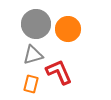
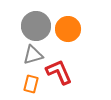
gray circle: moved 2 px down
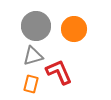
orange circle: moved 6 px right
gray triangle: moved 1 px down
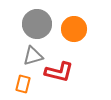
gray circle: moved 1 px right, 2 px up
red L-shape: rotated 128 degrees clockwise
orange rectangle: moved 8 px left
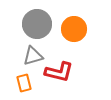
orange rectangle: moved 1 px right, 1 px up; rotated 30 degrees counterclockwise
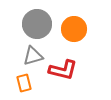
red L-shape: moved 4 px right, 2 px up
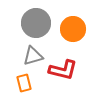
gray circle: moved 1 px left, 1 px up
orange circle: moved 1 px left
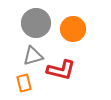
red L-shape: moved 2 px left
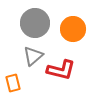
gray circle: moved 1 px left
gray triangle: rotated 25 degrees counterclockwise
orange rectangle: moved 11 px left
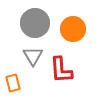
gray triangle: rotated 20 degrees counterclockwise
red L-shape: rotated 72 degrees clockwise
